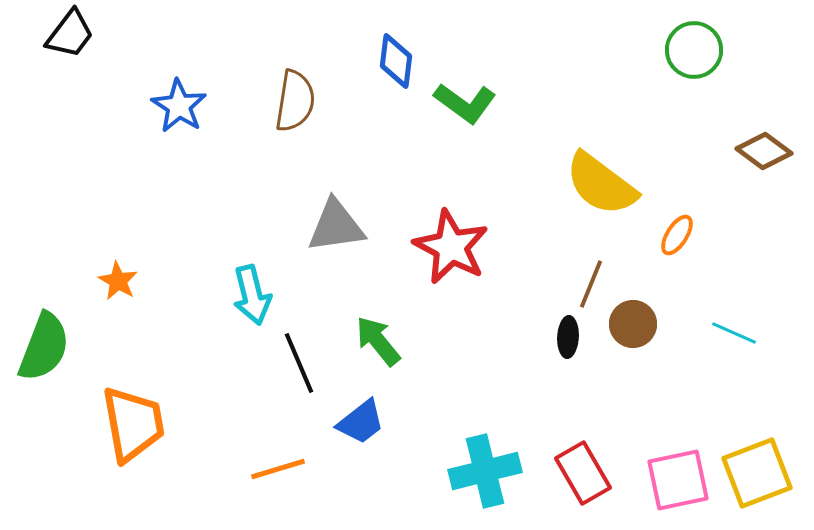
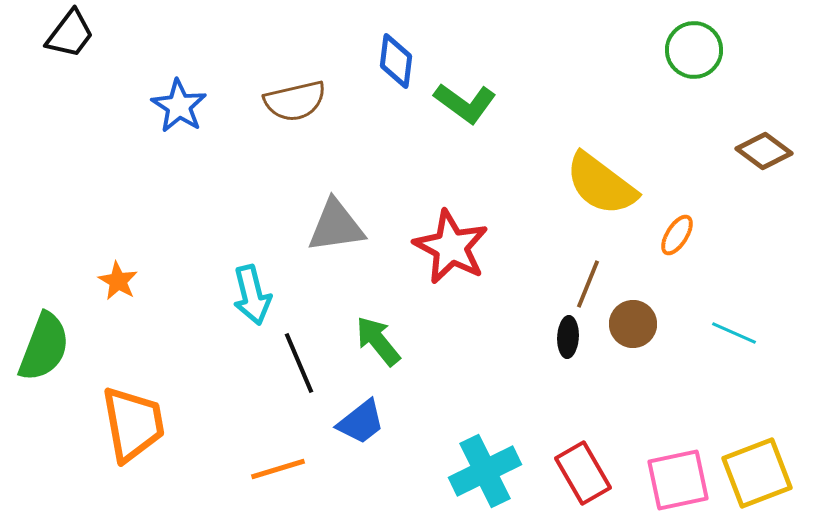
brown semicircle: rotated 68 degrees clockwise
brown line: moved 3 px left
cyan cross: rotated 12 degrees counterclockwise
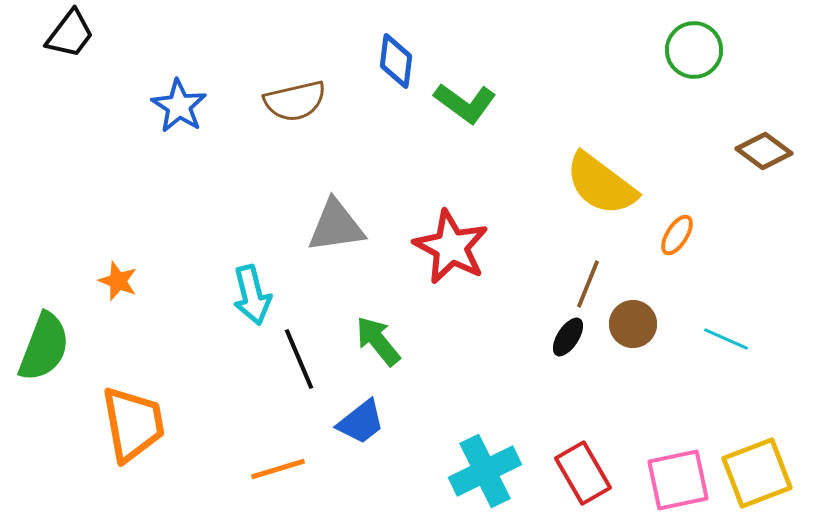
orange star: rotated 9 degrees counterclockwise
cyan line: moved 8 px left, 6 px down
black ellipse: rotated 30 degrees clockwise
black line: moved 4 px up
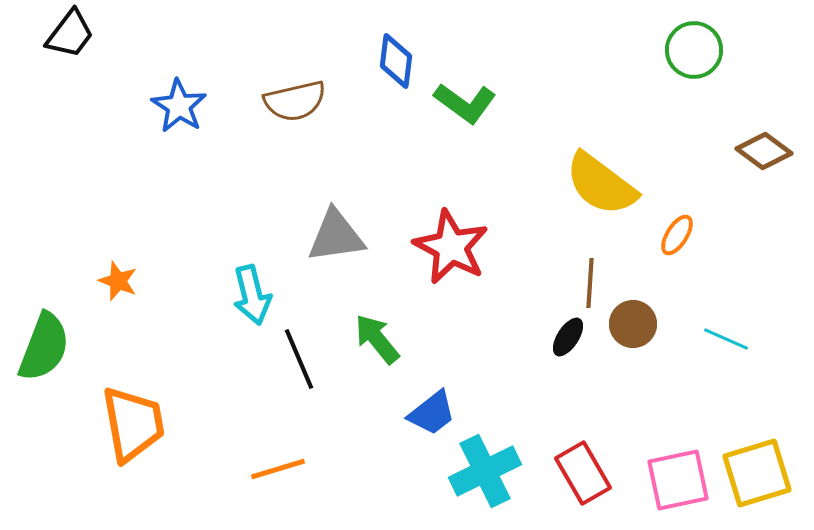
gray triangle: moved 10 px down
brown line: moved 2 px right, 1 px up; rotated 18 degrees counterclockwise
green arrow: moved 1 px left, 2 px up
blue trapezoid: moved 71 px right, 9 px up
yellow square: rotated 4 degrees clockwise
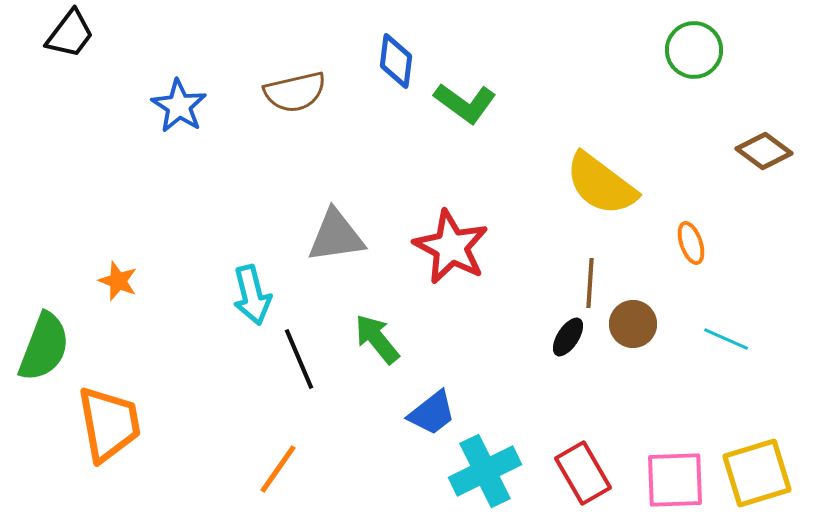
brown semicircle: moved 9 px up
orange ellipse: moved 14 px right, 8 px down; rotated 51 degrees counterclockwise
orange trapezoid: moved 24 px left
orange line: rotated 38 degrees counterclockwise
pink square: moved 3 px left; rotated 10 degrees clockwise
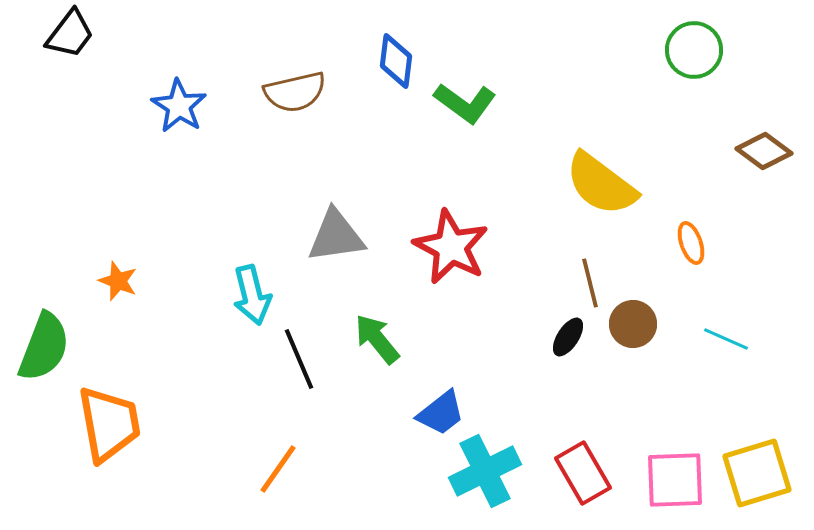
brown line: rotated 18 degrees counterclockwise
blue trapezoid: moved 9 px right
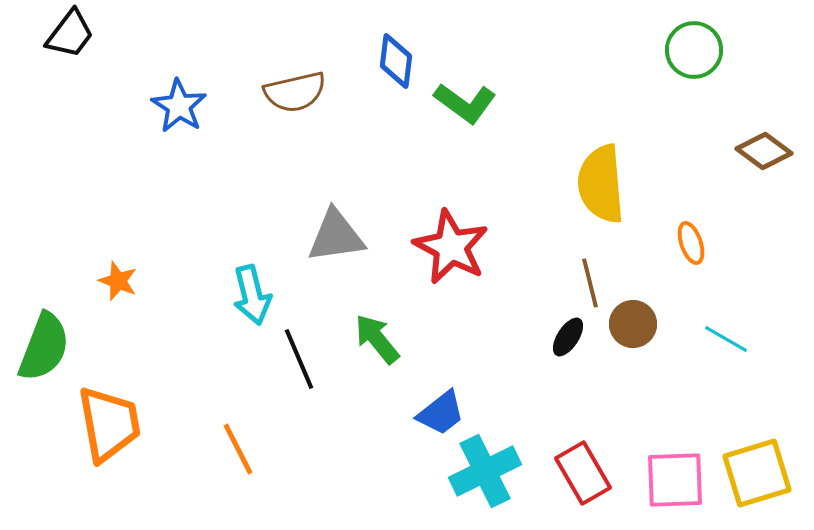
yellow semicircle: rotated 48 degrees clockwise
cyan line: rotated 6 degrees clockwise
orange line: moved 40 px left, 20 px up; rotated 62 degrees counterclockwise
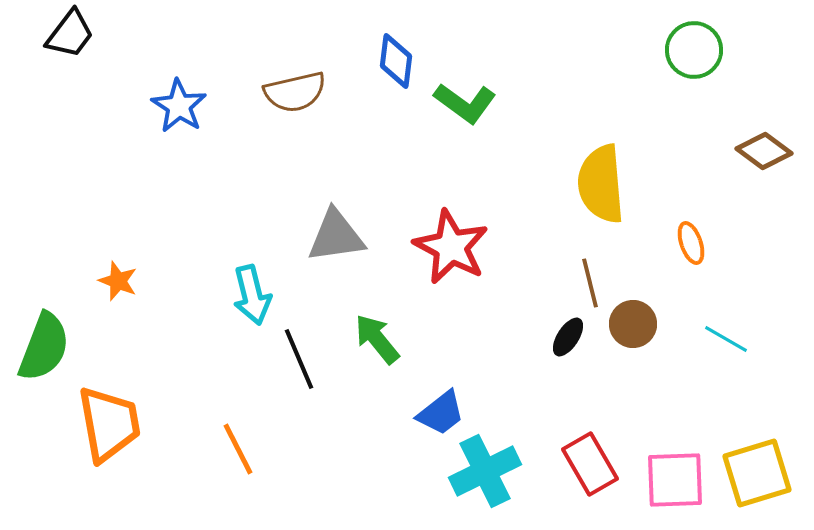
red rectangle: moved 7 px right, 9 px up
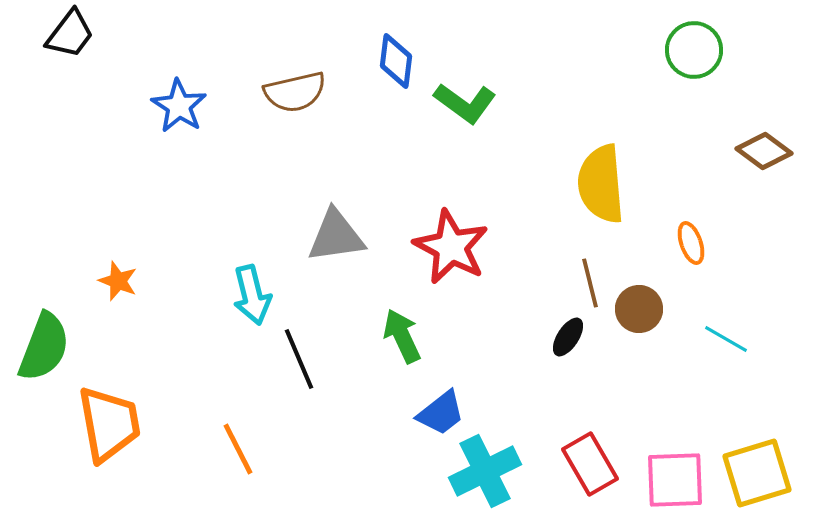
brown circle: moved 6 px right, 15 px up
green arrow: moved 25 px right, 3 px up; rotated 14 degrees clockwise
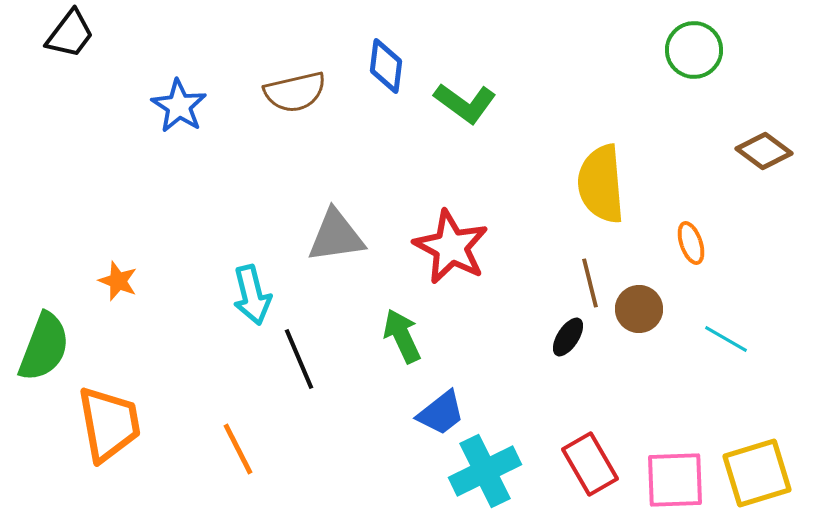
blue diamond: moved 10 px left, 5 px down
